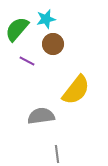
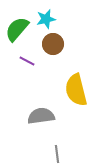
yellow semicircle: rotated 128 degrees clockwise
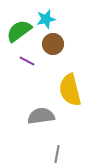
green semicircle: moved 2 px right, 2 px down; rotated 12 degrees clockwise
yellow semicircle: moved 6 px left
gray line: rotated 18 degrees clockwise
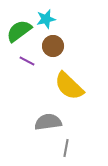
brown circle: moved 2 px down
yellow semicircle: moved 1 px left, 4 px up; rotated 32 degrees counterclockwise
gray semicircle: moved 7 px right, 6 px down
gray line: moved 9 px right, 6 px up
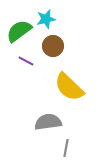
purple line: moved 1 px left
yellow semicircle: moved 1 px down
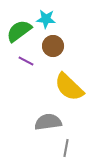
cyan star: rotated 18 degrees clockwise
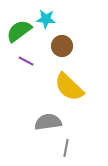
brown circle: moved 9 px right
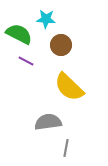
green semicircle: moved 3 px down; rotated 64 degrees clockwise
brown circle: moved 1 px left, 1 px up
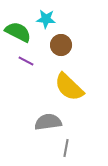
green semicircle: moved 1 px left, 2 px up
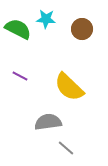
green semicircle: moved 3 px up
brown circle: moved 21 px right, 16 px up
purple line: moved 6 px left, 15 px down
gray line: rotated 60 degrees counterclockwise
